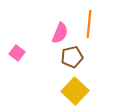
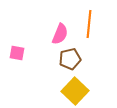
pink semicircle: moved 1 px down
pink square: rotated 28 degrees counterclockwise
brown pentagon: moved 2 px left, 2 px down
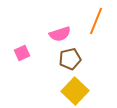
orange line: moved 7 px right, 3 px up; rotated 16 degrees clockwise
pink semicircle: rotated 50 degrees clockwise
pink square: moved 5 px right; rotated 35 degrees counterclockwise
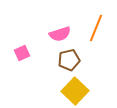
orange line: moved 7 px down
brown pentagon: moved 1 px left, 1 px down
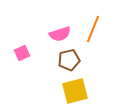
orange line: moved 3 px left, 1 px down
yellow square: rotated 32 degrees clockwise
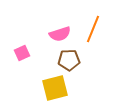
brown pentagon: rotated 10 degrees clockwise
yellow square: moved 20 px left, 3 px up
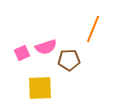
pink semicircle: moved 14 px left, 13 px down
yellow square: moved 15 px left; rotated 12 degrees clockwise
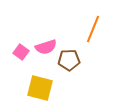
pink square: moved 1 px left, 1 px up; rotated 28 degrees counterclockwise
yellow square: rotated 16 degrees clockwise
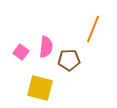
pink semicircle: rotated 65 degrees counterclockwise
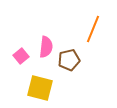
pink square: moved 4 px down; rotated 14 degrees clockwise
brown pentagon: rotated 10 degrees counterclockwise
